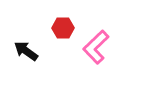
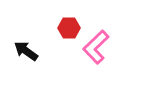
red hexagon: moved 6 px right
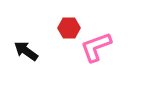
pink L-shape: rotated 24 degrees clockwise
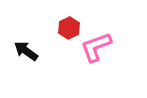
red hexagon: rotated 25 degrees counterclockwise
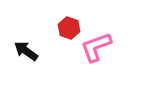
red hexagon: rotated 15 degrees counterclockwise
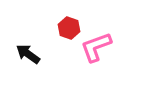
black arrow: moved 2 px right, 3 px down
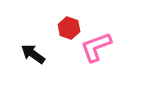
black arrow: moved 5 px right
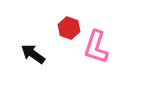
pink L-shape: rotated 52 degrees counterclockwise
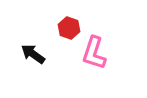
pink L-shape: moved 2 px left, 6 px down
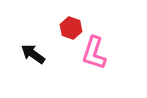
red hexagon: moved 2 px right
